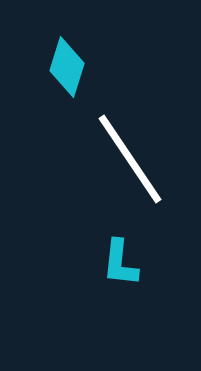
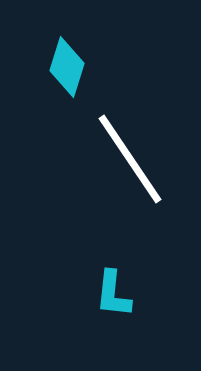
cyan L-shape: moved 7 px left, 31 px down
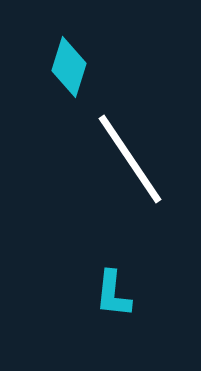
cyan diamond: moved 2 px right
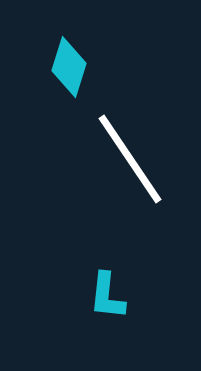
cyan L-shape: moved 6 px left, 2 px down
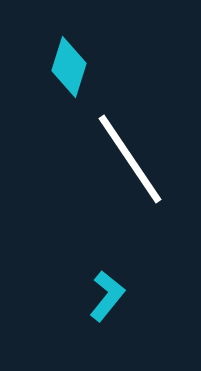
cyan L-shape: rotated 147 degrees counterclockwise
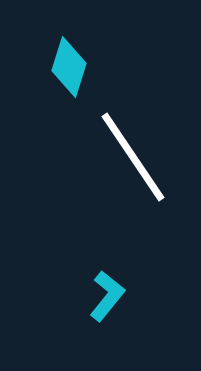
white line: moved 3 px right, 2 px up
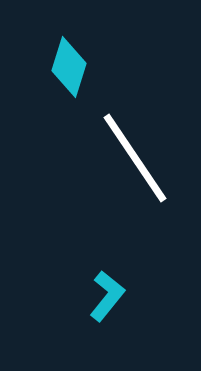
white line: moved 2 px right, 1 px down
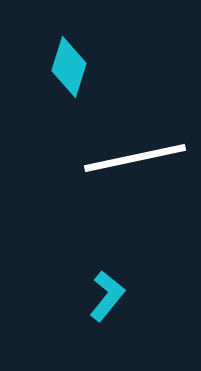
white line: rotated 68 degrees counterclockwise
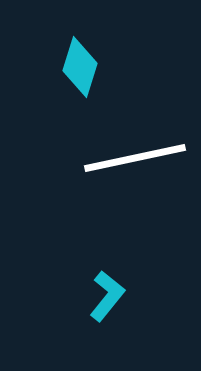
cyan diamond: moved 11 px right
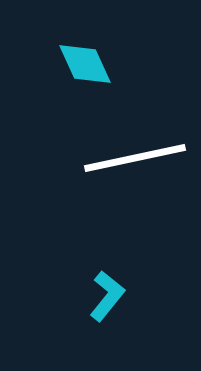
cyan diamond: moved 5 px right, 3 px up; rotated 42 degrees counterclockwise
